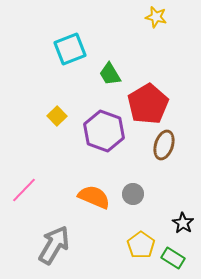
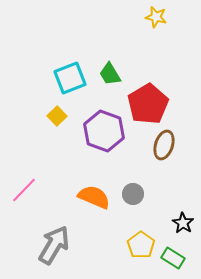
cyan square: moved 29 px down
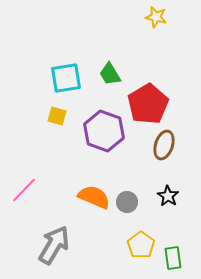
cyan square: moved 4 px left; rotated 12 degrees clockwise
yellow square: rotated 30 degrees counterclockwise
gray circle: moved 6 px left, 8 px down
black star: moved 15 px left, 27 px up
green rectangle: rotated 50 degrees clockwise
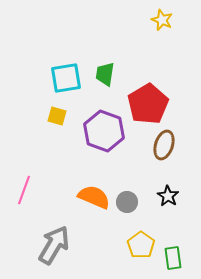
yellow star: moved 6 px right, 3 px down; rotated 10 degrees clockwise
green trapezoid: moved 5 px left; rotated 40 degrees clockwise
pink line: rotated 24 degrees counterclockwise
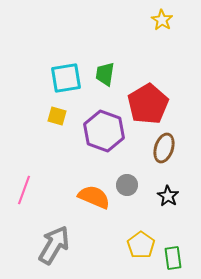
yellow star: rotated 10 degrees clockwise
brown ellipse: moved 3 px down
gray circle: moved 17 px up
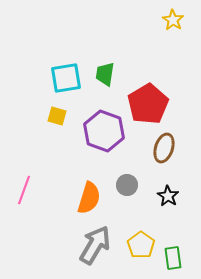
yellow star: moved 11 px right
orange semicircle: moved 5 px left, 1 px down; rotated 84 degrees clockwise
gray arrow: moved 41 px right
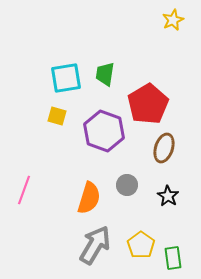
yellow star: rotated 15 degrees clockwise
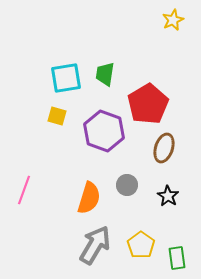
green rectangle: moved 4 px right
